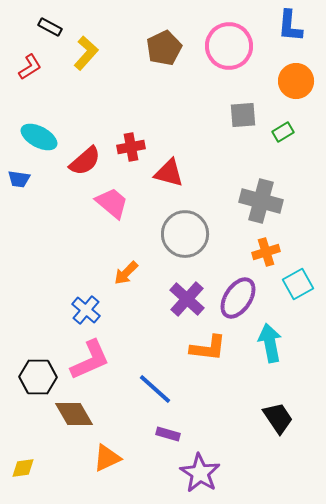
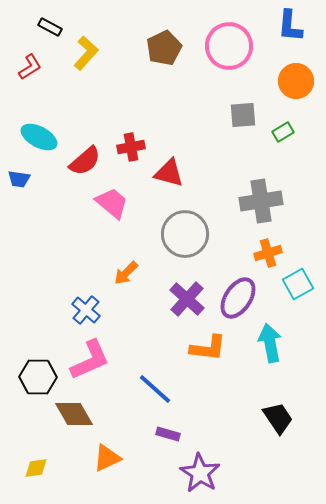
gray cross: rotated 24 degrees counterclockwise
orange cross: moved 2 px right, 1 px down
yellow diamond: moved 13 px right
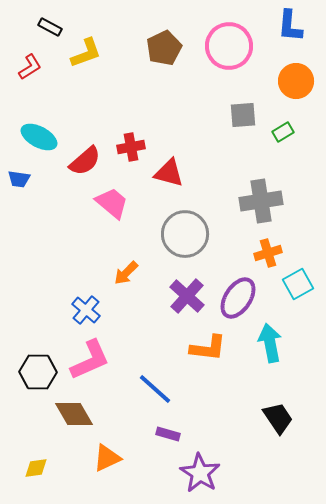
yellow L-shape: rotated 28 degrees clockwise
purple cross: moved 3 px up
black hexagon: moved 5 px up
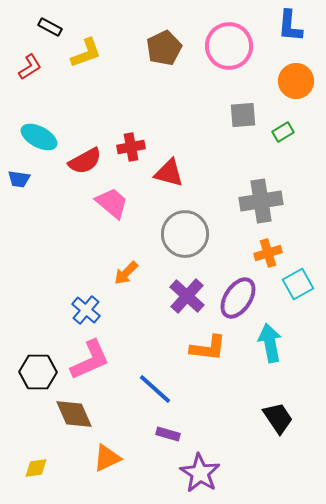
red semicircle: rotated 12 degrees clockwise
brown diamond: rotated 6 degrees clockwise
